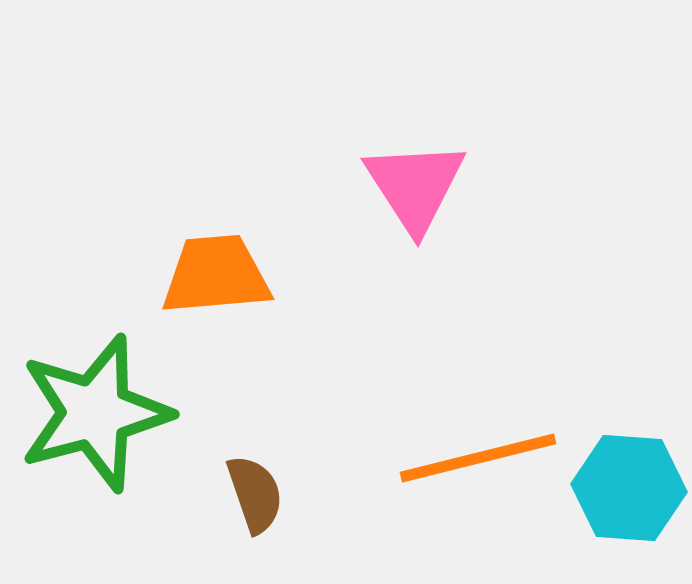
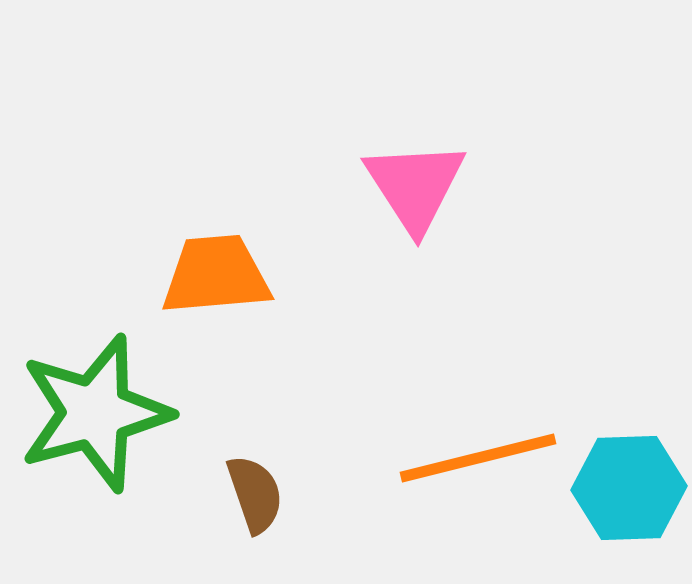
cyan hexagon: rotated 6 degrees counterclockwise
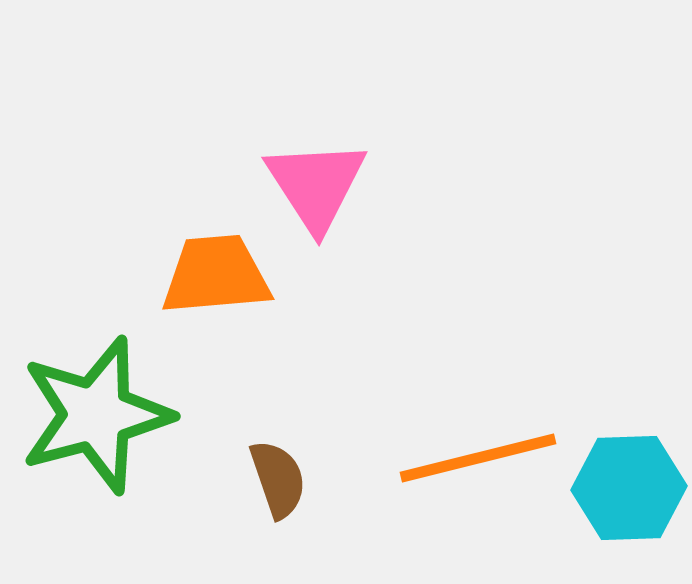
pink triangle: moved 99 px left, 1 px up
green star: moved 1 px right, 2 px down
brown semicircle: moved 23 px right, 15 px up
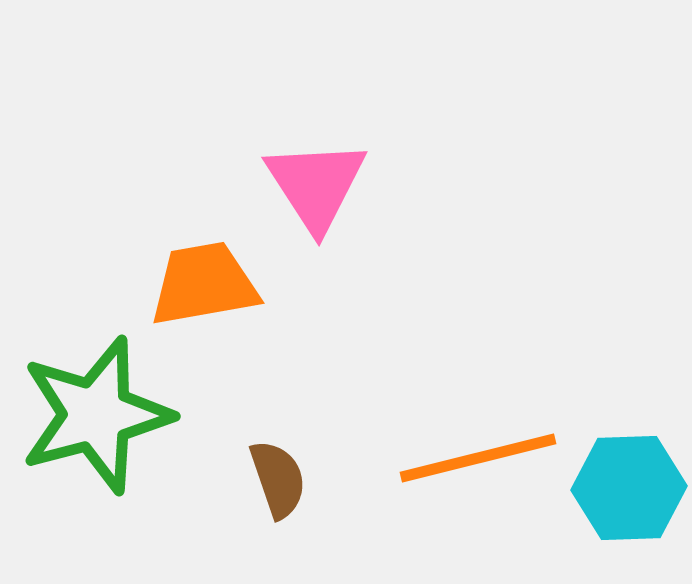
orange trapezoid: moved 12 px left, 9 px down; rotated 5 degrees counterclockwise
